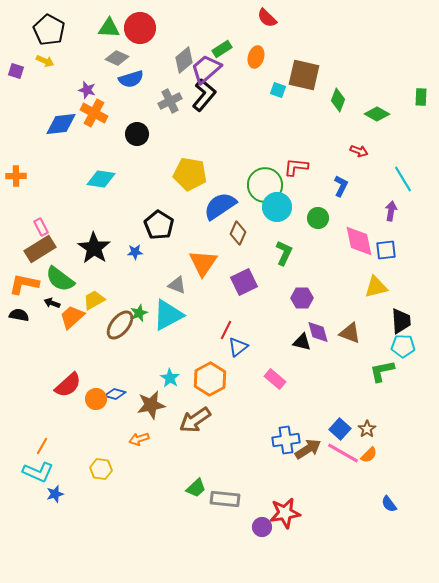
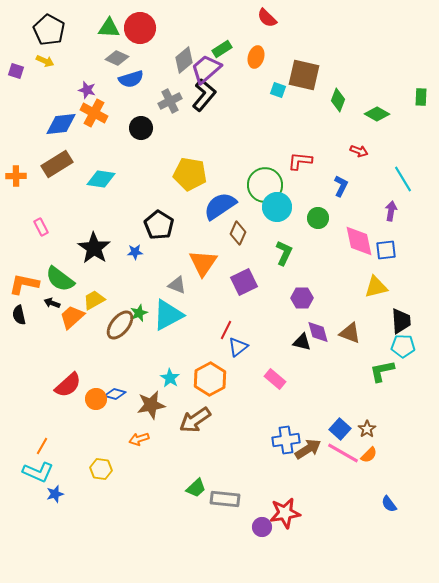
black circle at (137, 134): moved 4 px right, 6 px up
red L-shape at (296, 167): moved 4 px right, 6 px up
brown rectangle at (40, 249): moved 17 px right, 85 px up
black semicircle at (19, 315): rotated 114 degrees counterclockwise
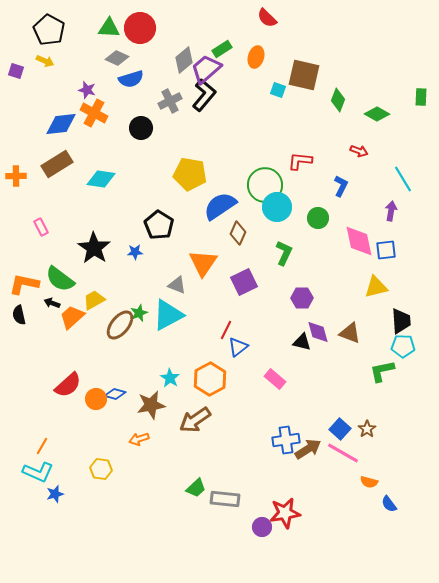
orange semicircle at (369, 455): moved 27 px down; rotated 60 degrees clockwise
